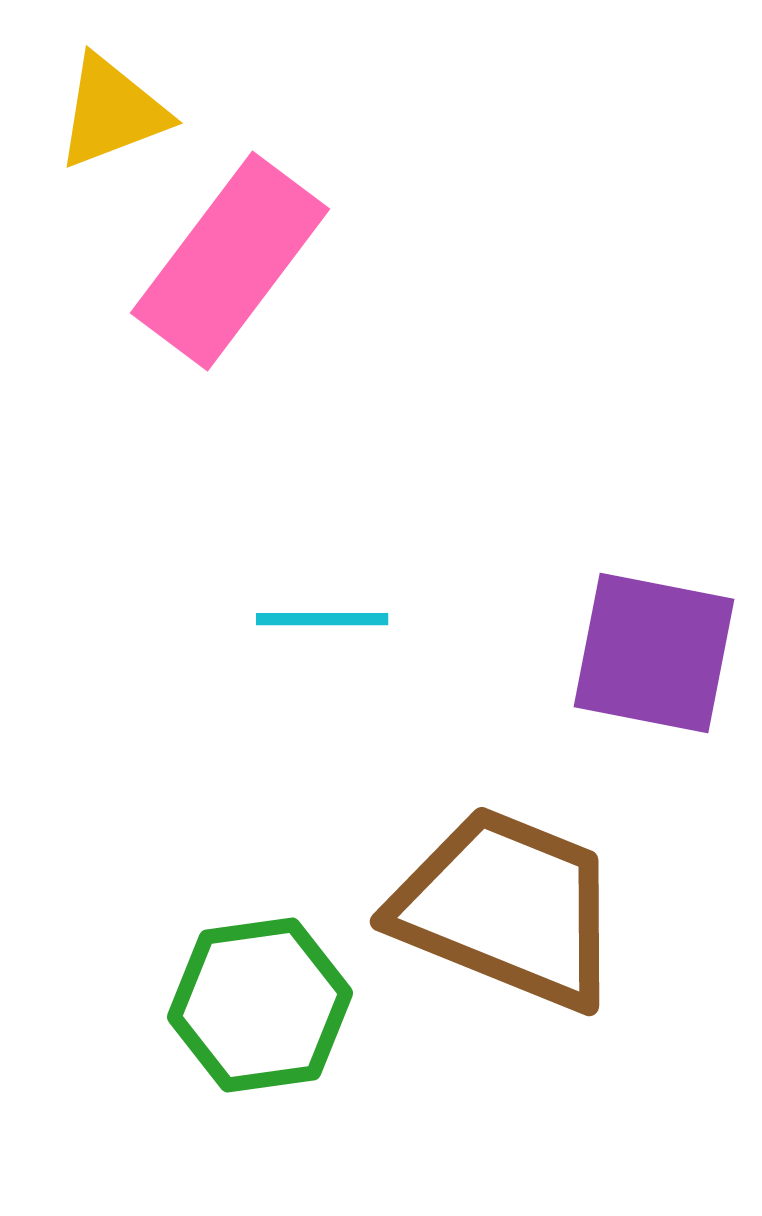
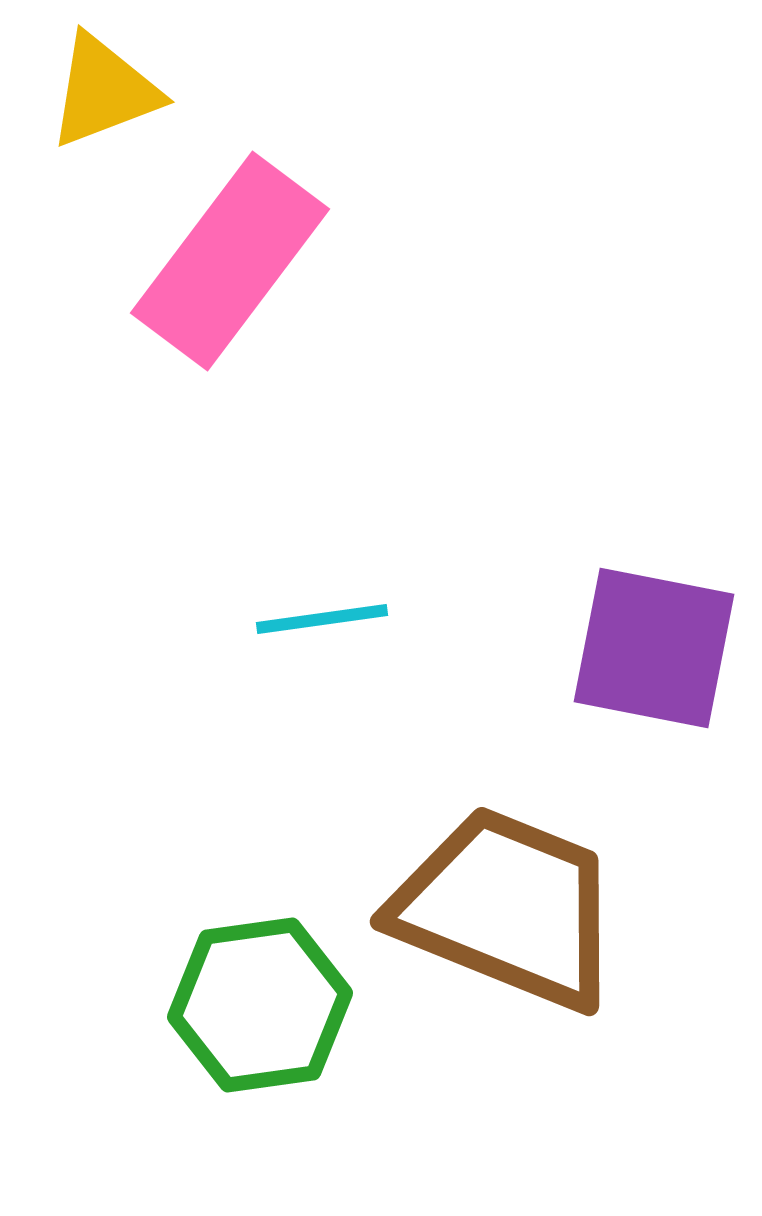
yellow triangle: moved 8 px left, 21 px up
cyan line: rotated 8 degrees counterclockwise
purple square: moved 5 px up
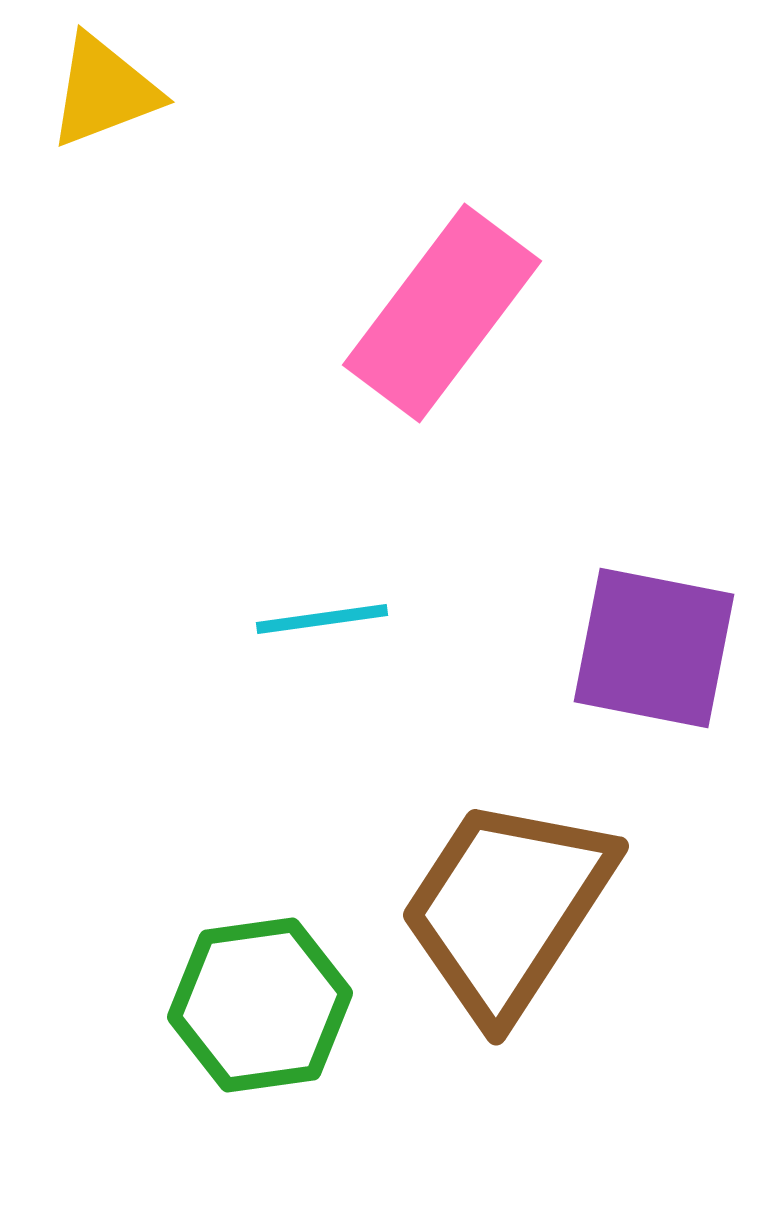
pink rectangle: moved 212 px right, 52 px down
brown trapezoid: rotated 79 degrees counterclockwise
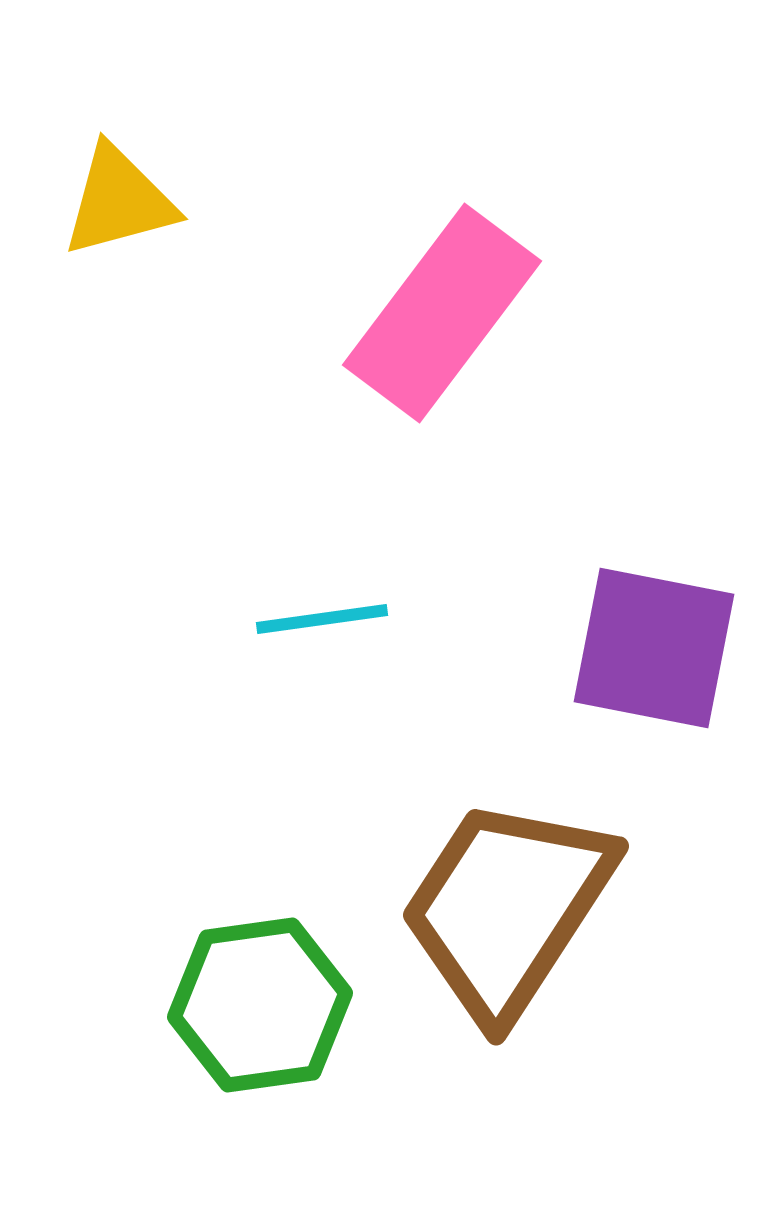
yellow triangle: moved 15 px right, 110 px down; rotated 6 degrees clockwise
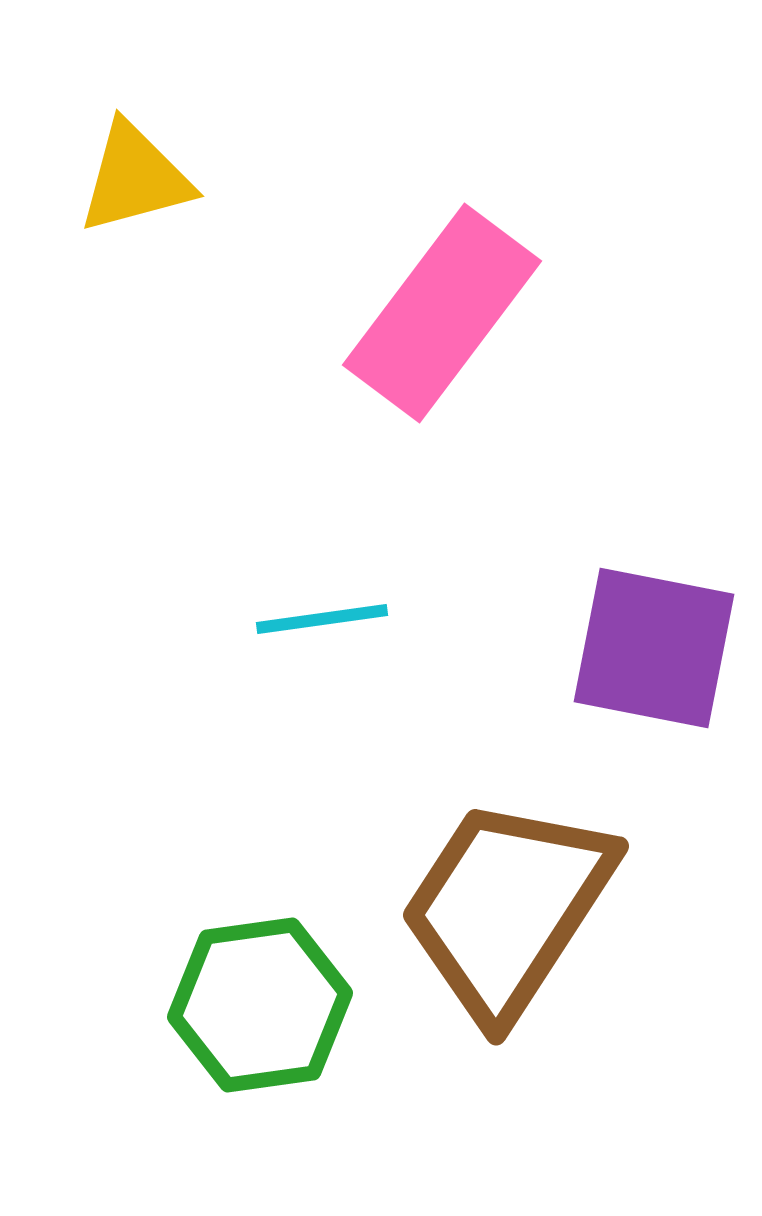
yellow triangle: moved 16 px right, 23 px up
